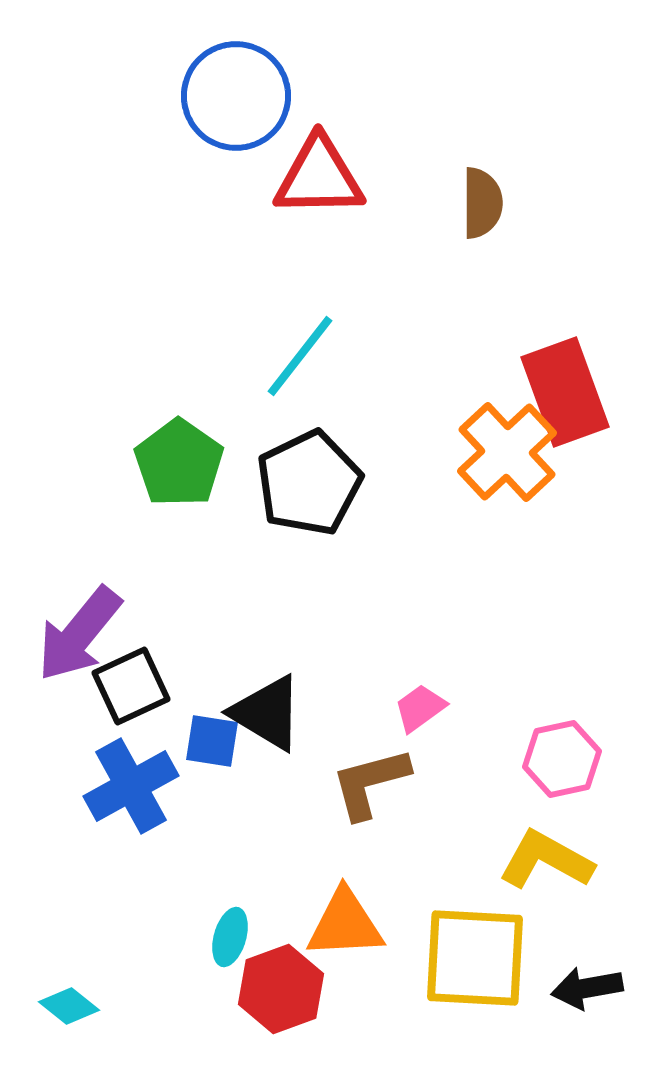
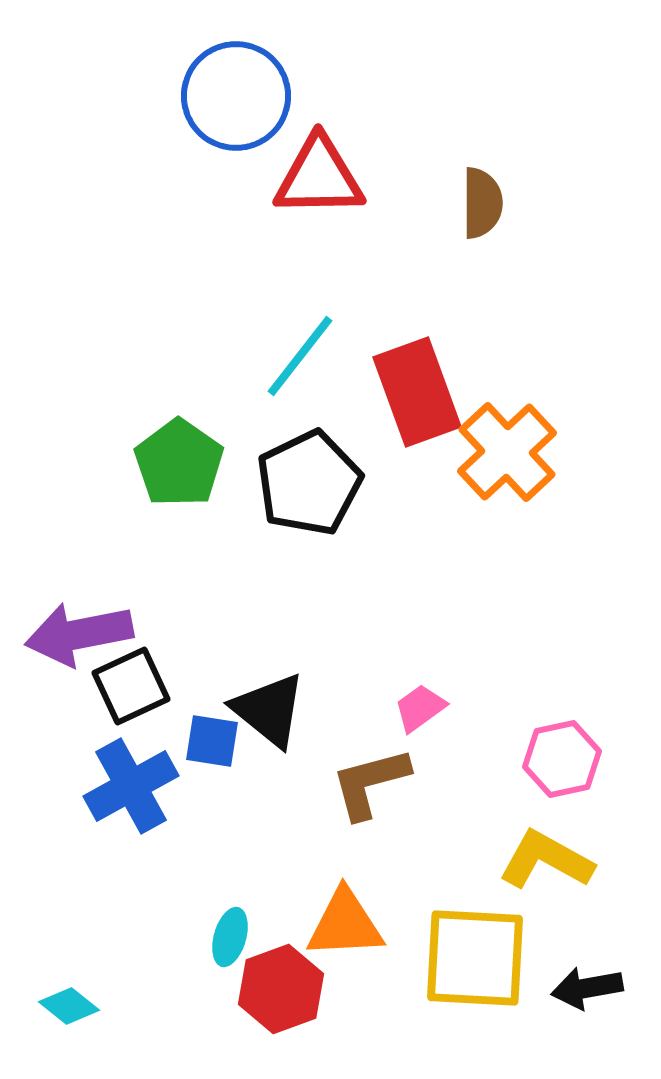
red rectangle: moved 148 px left
purple arrow: rotated 40 degrees clockwise
black triangle: moved 2 px right, 3 px up; rotated 8 degrees clockwise
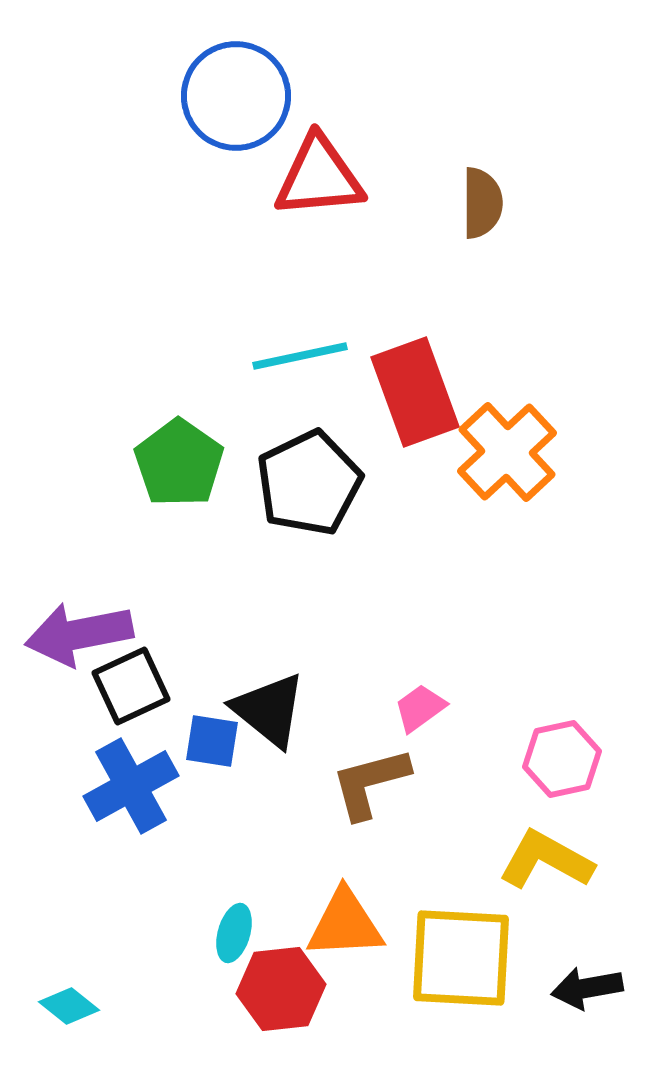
red triangle: rotated 4 degrees counterclockwise
cyan line: rotated 40 degrees clockwise
red rectangle: moved 2 px left
cyan ellipse: moved 4 px right, 4 px up
yellow square: moved 14 px left
red hexagon: rotated 14 degrees clockwise
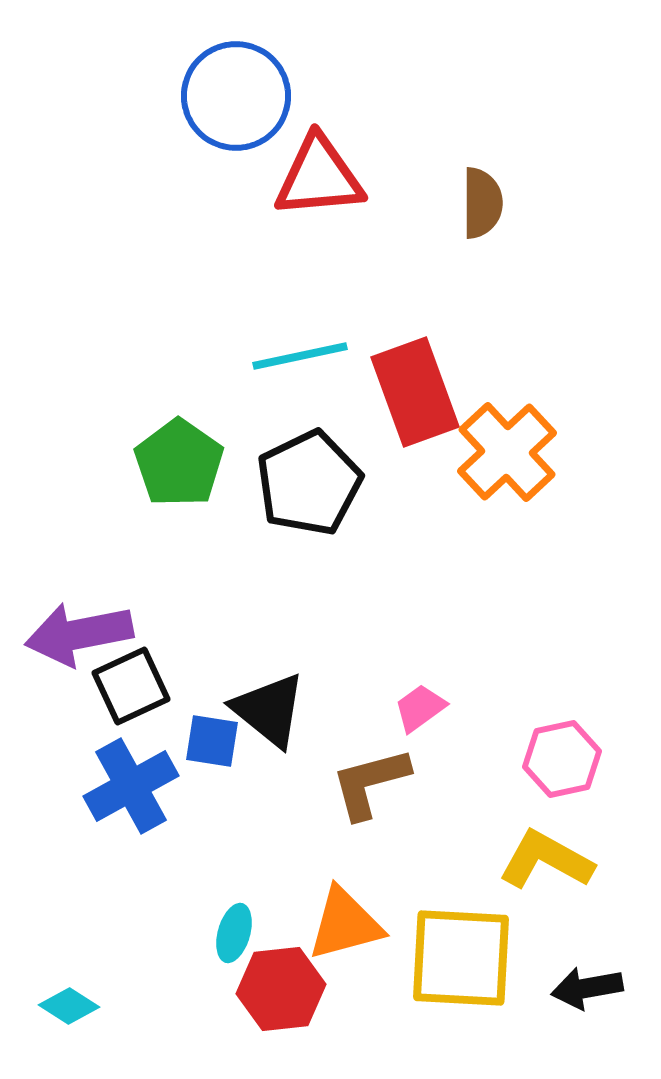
orange triangle: rotated 12 degrees counterclockwise
cyan diamond: rotated 6 degrees counterclockwise
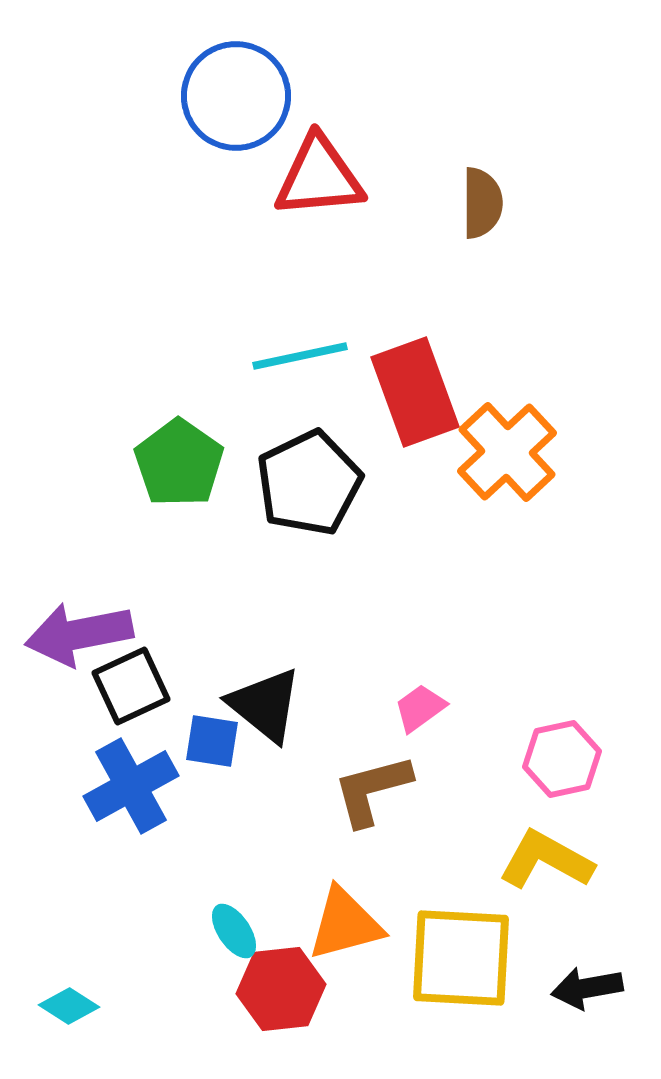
black triangle: moved 4 px left, 5 px up
brown L-shape: moved 2 px right, 7 px down
cyan ellipse: moved 2 px up; rotated 50 degrees counterclockwise
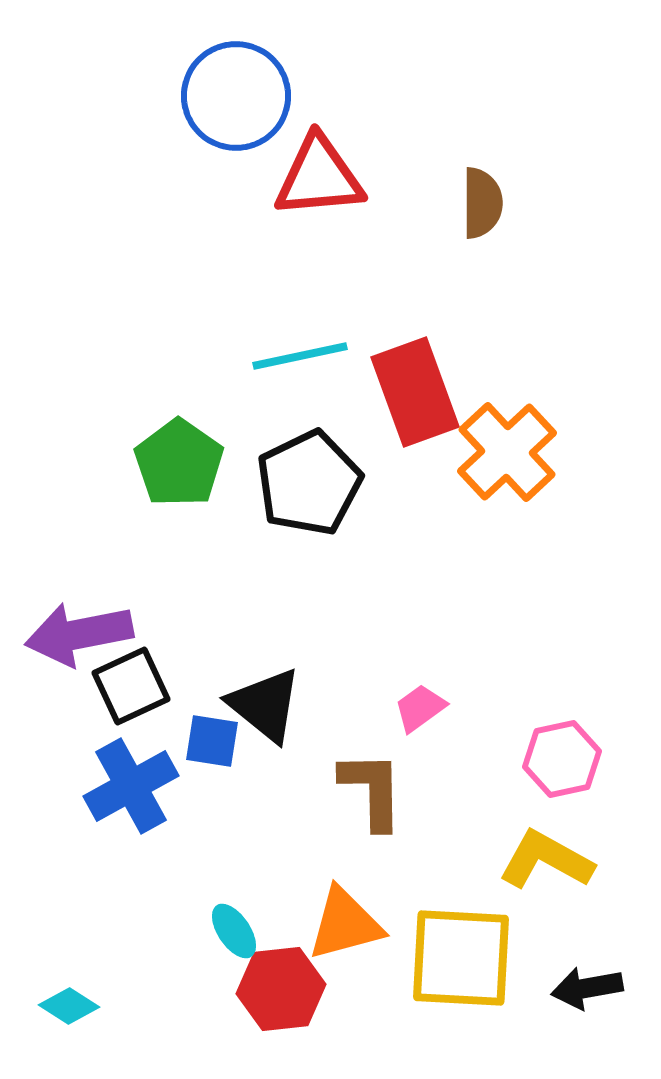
brown L-shape: rotated 104 degrees clockwise
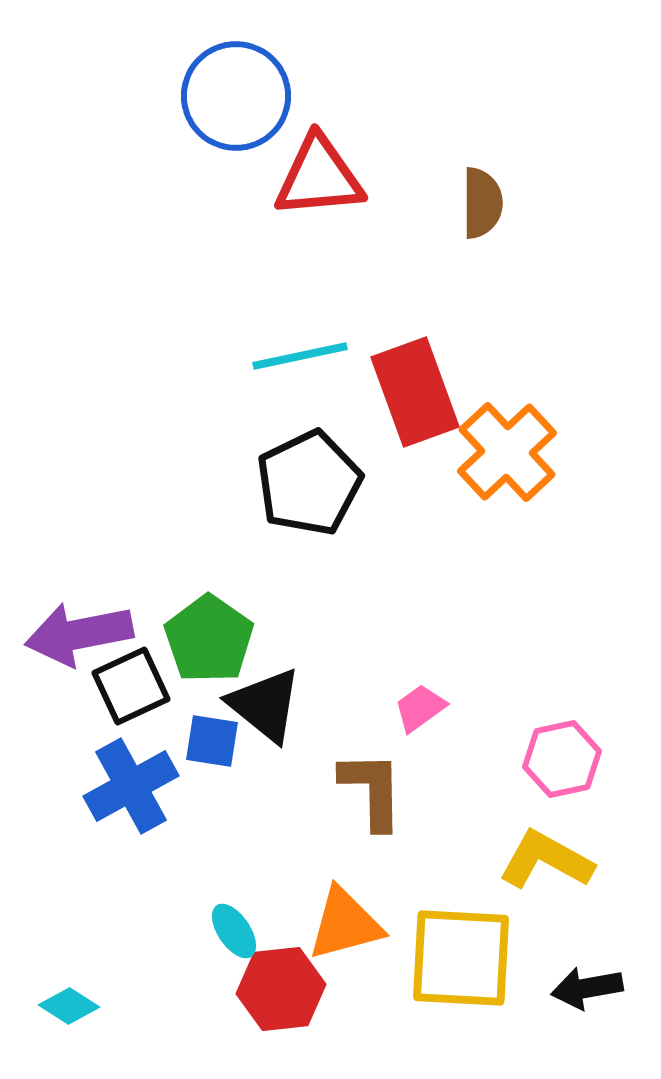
green pentagon: moved 30 px right, 176 px down
